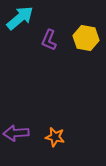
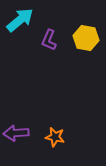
cyan arrow: moved 2 px down
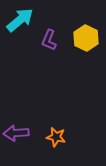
yellow hexagon: rotated 15 degrees clockwise
orange star: moved 1 px right
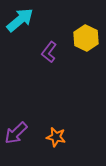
purple L-shape: moved 12 px down; rotated 15 degrees clockwise
purple arrow: rotated 40 degrees counterclockwise
